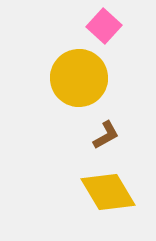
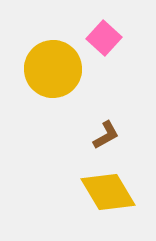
pink square: moved 12 px down
yellow circle: moved 26 px left, 9 px up
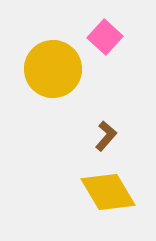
pink square: moved 1 px right, 1 px up
brown L-shape: moved 1 px down; rotated 20 degrees counterclockwise
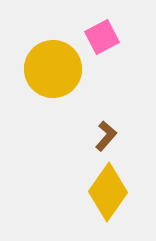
pink square: moved 3 px left; rotated 20 degrees clockwise
yellow diamond: rotated 66 degrees clockwise
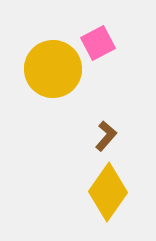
pink square: moved 4 px left, 6 px down
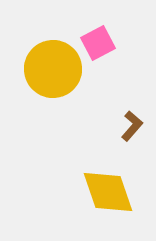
brown L-shape: moved 26 px right, 10 px up
yellow diamond: rotated 54 degrees counterclockwise
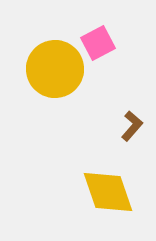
yellow circle: moved 2 px right
